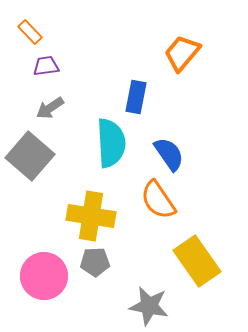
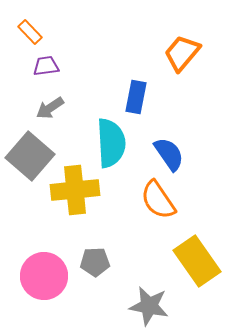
yellow cross: moved 16 px left, 26 px up; rotated 15 degrees counterclockwise
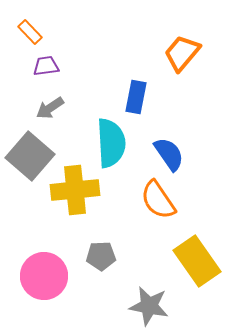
gray pentagon: moved 6 px right, 6 px up
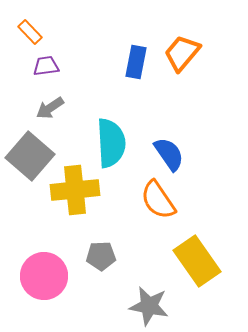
blue rectangle: moved 35 px up
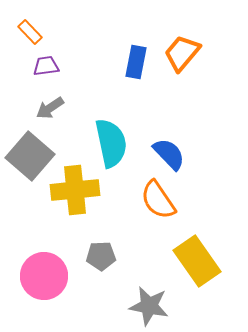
cyan semicircle: rotated 9 degrees counterclockwise
blue semicircle: rotated 9 degrees counterclockwise
